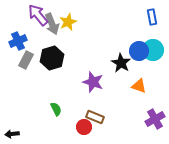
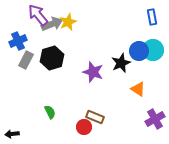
gray arrow: rotated 90 degrees counterclockwise
black star: rotated 18 degrees clockwise
purple star: moved 10 px up
orange triangle: moved 1 px left, 3 px down; rotated 14 degrees clockwise
green semicircle: moved 6 px left, 3 px down
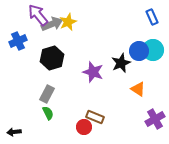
blue rectangle: rotated 14 degrees counterclockwise
gray rectangle: moved 21 px right, 34 px down
green semicircle: moved 2 px left, 1 px down
black arrow: moved 2 px right, 2 px up
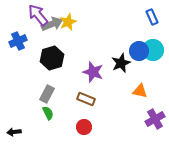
orange triangle: moved 2 px right, 2 px down; rotated 21 degrees counterclockwise
brown rectangle: moved 9 px left, 18 px up
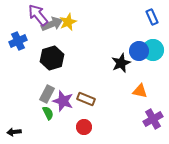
purple star: moved 30 px left, 29 px down
purple cross: moved 2 px left
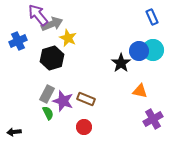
yellow star: moved 16 px down; rotated 24 degrees counterclockwise
black star: rotated 12 degrees counterclockwise
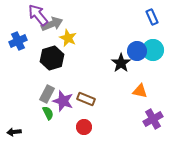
blue circle: moved 2 px left
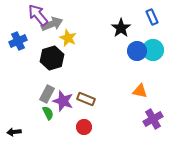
black star: moved 35 px up
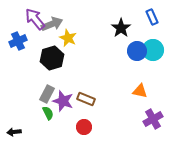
purple arrow: moved 3 px left, 4 px down
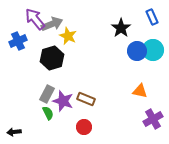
yellow star: moved 2 px up
